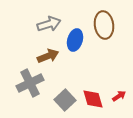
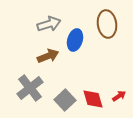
brown ellipse: moved 3 px right, 1 px up
gray cross: moved 5 px down; rotated 12 degrees counterclockwise
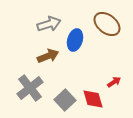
brown ellipse: rotated 44 degrees counterclockwise
red arrow: moved 5 px left, 14 px up
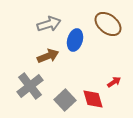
brown ellipse: moved 1 px right
gray cross: moved 2 px up
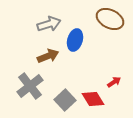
brown ellipse: moved 2 px right, 5 px up; rotated 12 degrees counterclockwise
red diamond: rotated 15 degrees counterclockwise
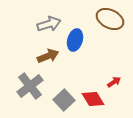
gray square: moved 1 px left
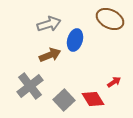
brown arrow: moved 2 px right, 1 px up
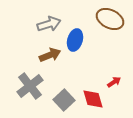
red diamond: rotated 15 degrees clockwise
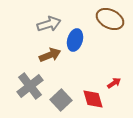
red arrow: moved 1 px down
gray square: moved 3 px left
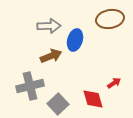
brown ellipse: rotated 36 degrees counterclockwise
gray arrow: moved 2 px down; rotated 15 degrees clockwise
brown arrow: moved 1 px right, 1 px down
gray cross: rotated 24 degrees clockwise
gray square: moved 3 px left, 4 px down
